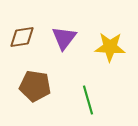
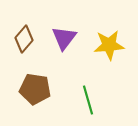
brown diamond: moved 2 px right, 2 px down; rotated 40 degrees counterclockwise
yellow star: moved 1 px left, 2 px up; rotated 8 degrees counterclockwise
brown pentagon: moved 3 px down
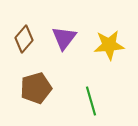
brown pentagon: moved 1 px right, 1 px up; rotated 24 degrees counterclockwise
green line: moved 3 px right, 1 px down
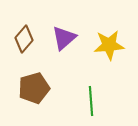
purple triangle: rotated 12 degrees clockwise
brown pentagon: moved 2 px left
green line: rotated 12 degrees clockwise
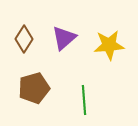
brown diamond: rotated 8 degrees counterclockwise
green line: moved 7 px left, 1 px up
